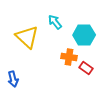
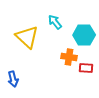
red rectangle: rotated 32 degrees counterclockwise
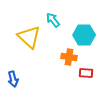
cyan arrow: moved 2 px left, 2 px up
yellow triangle: moved 2 px right
red rectangle: moved 5 px down
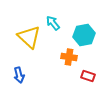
cyan arrow: moved 3 px down
cyan hexagon: rotated 10 degrees counterclockwise
red rectangle: moved 2 px right, 3 px down; rotated 16 degrees clockwise
blue arrow: moved 6 px right, 4 px up
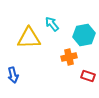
cyan arrow: moved 1 px left, 1 px down
yellow triangle: moved 1 px down; rotated 45 degrees counterclockwise
orange cross: rotated 21 degrees counterclockwise
blue arrow: moved 6 px left
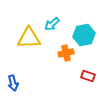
cyan arrow: rotated 91 degrees counterclockwise
orange cross: moved 3 px left, 4 px up
blue arrow: moved 8 px down
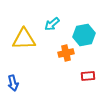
yellow triangle: moved 5 px left, 1 px down
red rectangle: rotated 24 degrees counterclockwise
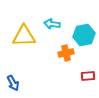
cyan arrow: rotated 49 degrees clockwise
yellow triangle: moved 3 px up
blue arrow: rotated 14 degrees counterclockwise
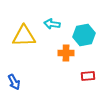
orange cross: rotated 14 degrees clockwise
blue arrow: moved 1 px right, 1 px up
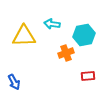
orange cross: rotated 21 degrees counterclockwise
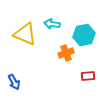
yellow triangle: moved 1 px right, 2 px up; rotated 25 degrees clockwise
